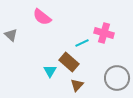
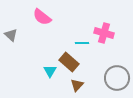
cyan line: rotated 24 degrees clockwise
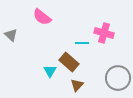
gray circle: moved 1 px right
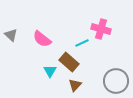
pink semicircle: moved 22 px down
pink cross: moved 3 px left, 4 px up
cyan line: rotated 24 degrees counterclockwise
gray circle: moved 2 px left, 3 px down
brown triangle: moved 2 px left
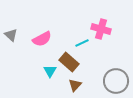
pink semicircle: rotated 66 degrees counterclockwise
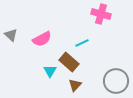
pink cross: moved 15 px up
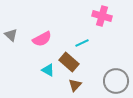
pink cross: moved 1 px right, 2 px down
cyan triangle: moved 2 px left, 1 px up; rotated 32 degrees counterclockwise
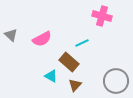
cyan triangle: moved 3 px right, 6 px down
